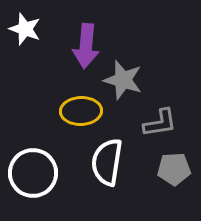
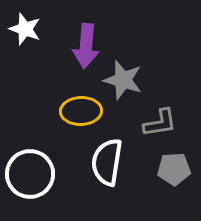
white circle: moved 3 px left, 1 px down
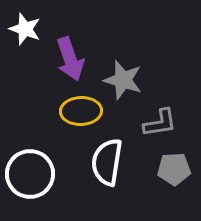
purple arrow: moved 16 px left, 13 px down; rotated 24 degrees counterclockwise
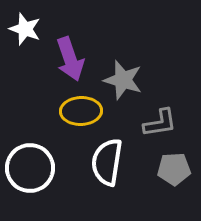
white circle: moved 6 px up
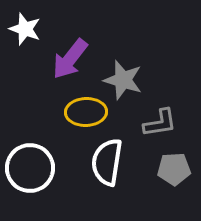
purple arrow: rotated 57 degrees clockwise
yellow ellipse: moved 5 px right, 1 px down
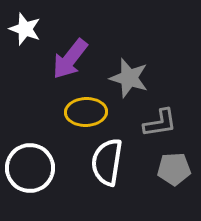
gray star: moved 6 px right, 2 px up
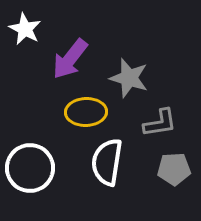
white star: rotated 8 degrees clockwise
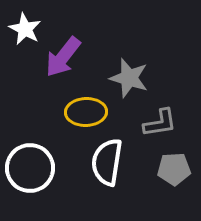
purple arrow: moved 7 px left, 2 px up
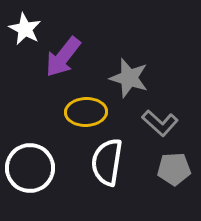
gray L-shape: rotated 51 degrees clockwise
